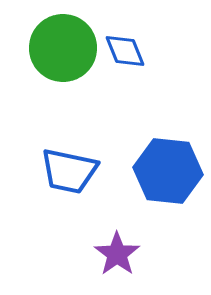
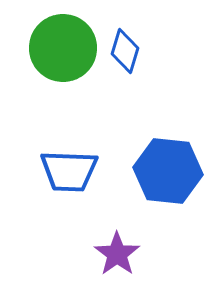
blue diamond: rotated 39 degrees clockwise
blue trapezoid: rotated 10 degrees counterclockwise
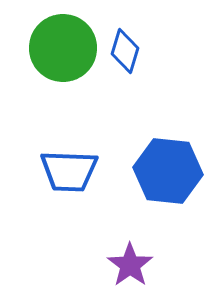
purple star: moved 13 px right, 11 px down
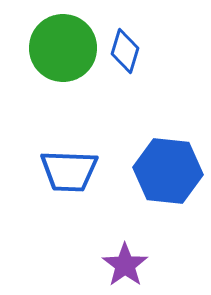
purple star: moved 5 px left
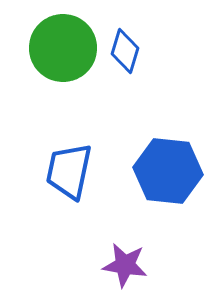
blue trapezoid: rotated 100 degrees clockwise
purple star: rotated 27 degrees counterclockwise
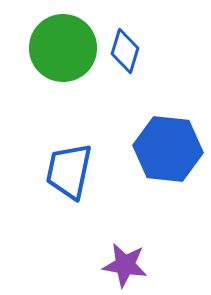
blue hexagon: moved 22 px up
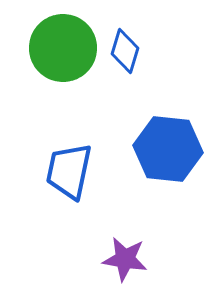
purple star: moved 6 px up
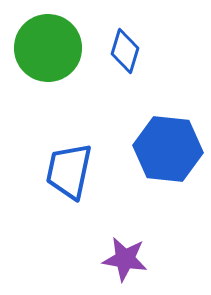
green circle: moved 15 px left
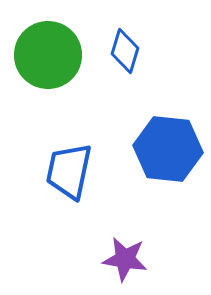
green circle: moved 7 px down
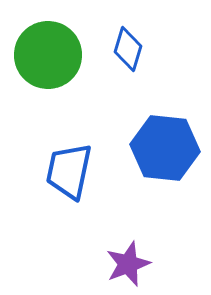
blue diamond: moved 3 px right, 2 px up
blue hexagon: moved 3 px left, 1 px up
purple star: moved 3 px right, 5 px down; rotated 30 degrees counterclockwise
